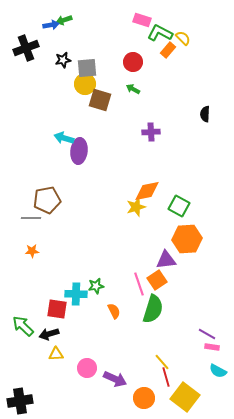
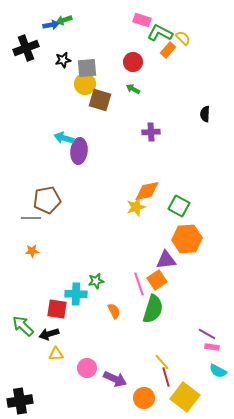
green star at (96, 286): moved 5 px up
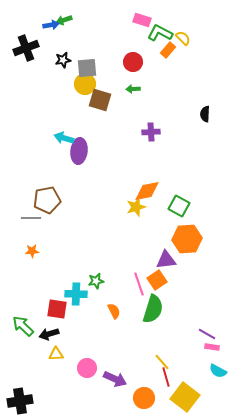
green arrow at (133, 89): rotated 32 degrees counterclockwise
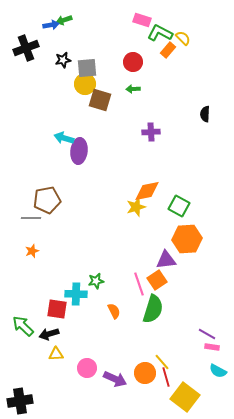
orange star at (32, 251): rotated 16 degrees counterclockwise
orange circle at (144, 398): moved 1 px right, 25 px up
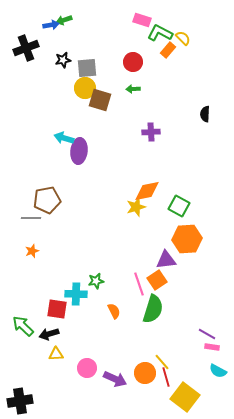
yellow circle at (85, 84): moved 4 px down
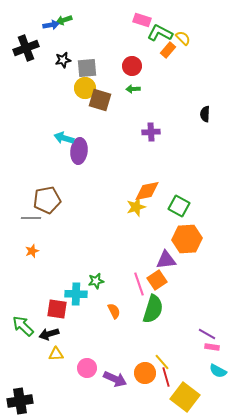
red circle at (133, 62): moved 1 px left, 4 px down
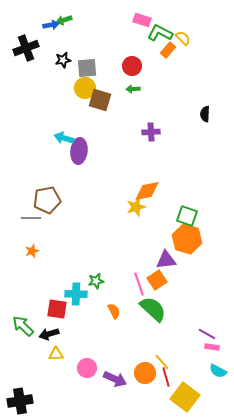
green square at (179, 206): moved 8 px right, 10 px down; rotated 10 degrees counterclockwise
orange hexagon at (187, 239): rotated 20 degrees clockwise
green semicircle at (153, 309): rotated 64 degrees counterclockwise
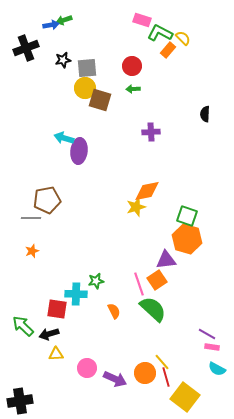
cyan semicircle at (218, 371): moved 1 px left, 2 px up
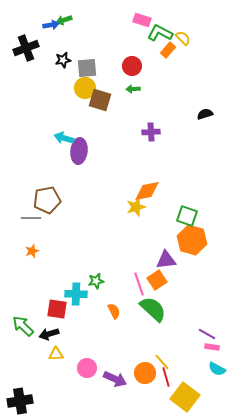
black semicircle at (205, 114): rotated 70 degrees clockwise
orange hexagon at (187, 239): moved 5 px right, 1 px down
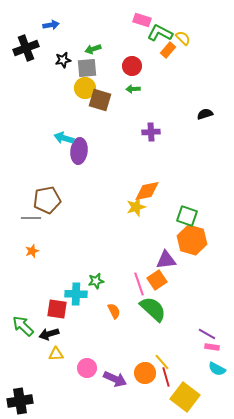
green arrow at (64, 20): moved 29 px right, 29 px down
